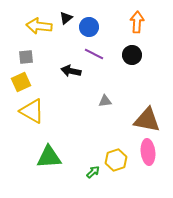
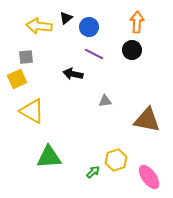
black circle: moved 5 px up
black arrow: moved 2 px right, 3 px down
yellow square: moved 4 px left, 3 px up
pink ellipse: moved 1 px right, 25 px down; rotated 30 degrees counterclockwise
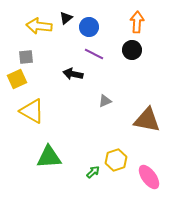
gray triangle: rotated 16 degrees counterclockwise
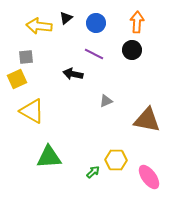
blue circle: moved 7 px right, 4 px up
gray triangle: moved 1 px right
yellow hexagon: rotated 20 degrees clockwise
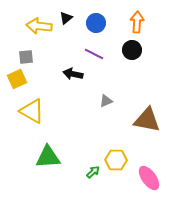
green triangle: moved 1 px left
pink ellipse: moved 1 px down
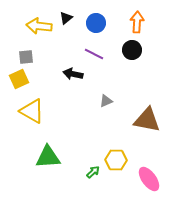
yellow square: moved 2 px right
pink ellipse: moved 1 px down
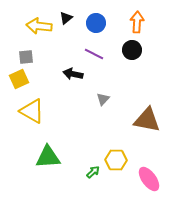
gray triangle: moved 3 px left, 2 px up; rotated 24 degrees counterclockwise
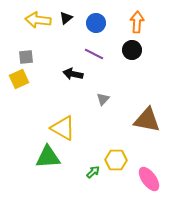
yellow arrow: moved 1 px left, 6 px up
yellow triangle: moved 31 px right, 17 px down
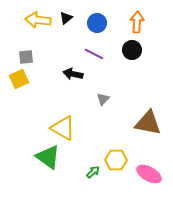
blue circle: moved 1 px right
brown triangle: moved 1 px right, 3 px down
green triangle: rotated 40 degrees clockwise
pink ellipse: moved 5 px up; rotated 25 degrees counterclockwise
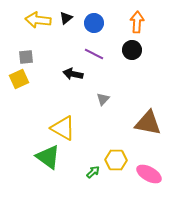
blue circle: moved 3 px left
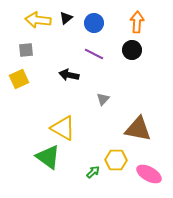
gray square: moved 7 px up
black arrow: moved 4 px left, 1 px down
brown triangle: moved 10 px left, 6 px down
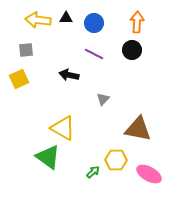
black triangle: rotated 40 degrees clockwise
